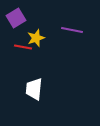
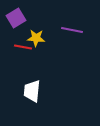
yellow star: rotated 24 degrees clockwise
white trapezoid: moved 2 px left, 2 px down
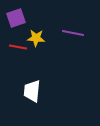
purple square: rotated 12 degrees clockwise
purple line: moved 1 px right, 3 px down
red line: moved 5 px left
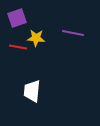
purple square: moved 1 px right
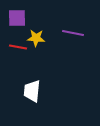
purple square: rotated 18 degrees clockwise
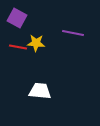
purple square: rotated 30 degrees clockwise
yellow star: moved 5 px down
white trapezoid: moved 8 px right; rotated 90 degrees clockwise
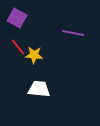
yellow star: moved 2 px left, 12 px down
red line: rotated 42 degrees clockwise
white trapezoid: moved 1 px left, 2 px up
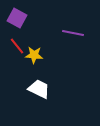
red line: moved 1 px left, 1 px up
white trapezoid: rotated 20 degrees clockwise
